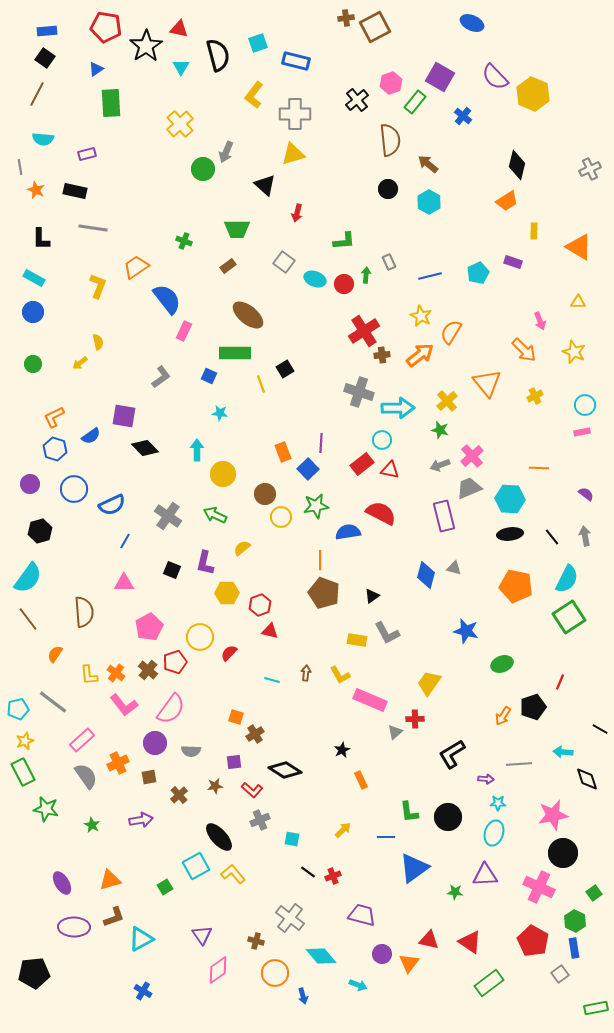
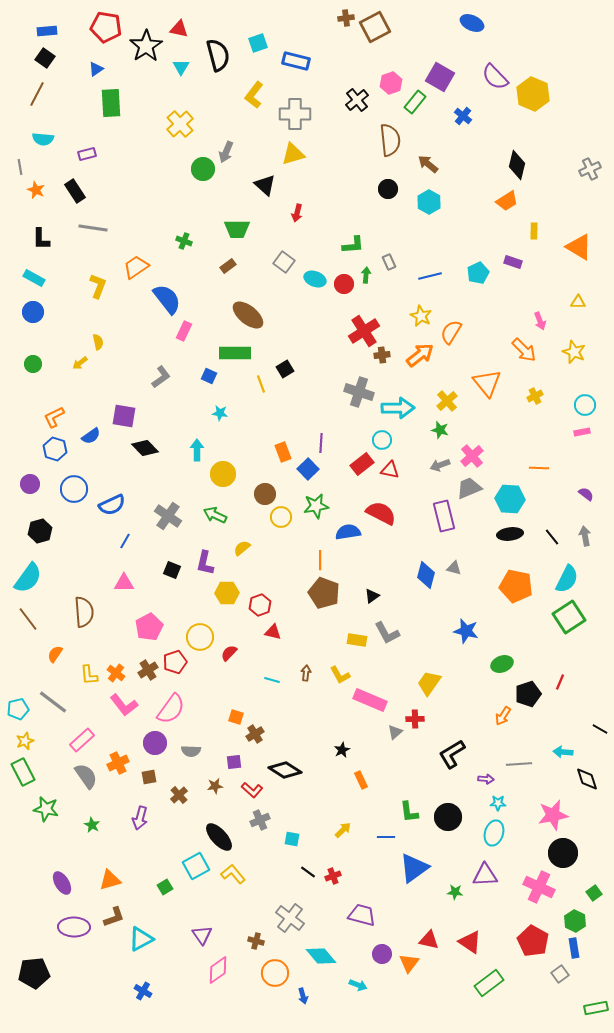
black rectangle at (75, 191): rotated 45 degrees clockwise
green L-shape at (344, 241): moved 9 px right, 4 px down
red triangle at (270, 631): moved 3 px right, 1 px down
brown cross at (148, 670): rotated 18 degrees clockwise
black pentagon at (533, 707): moved 5 px left, 13 px up
purple arrow at (141, 820): moved 1 px left, 2 px up; rotated 115 degrees clockwise
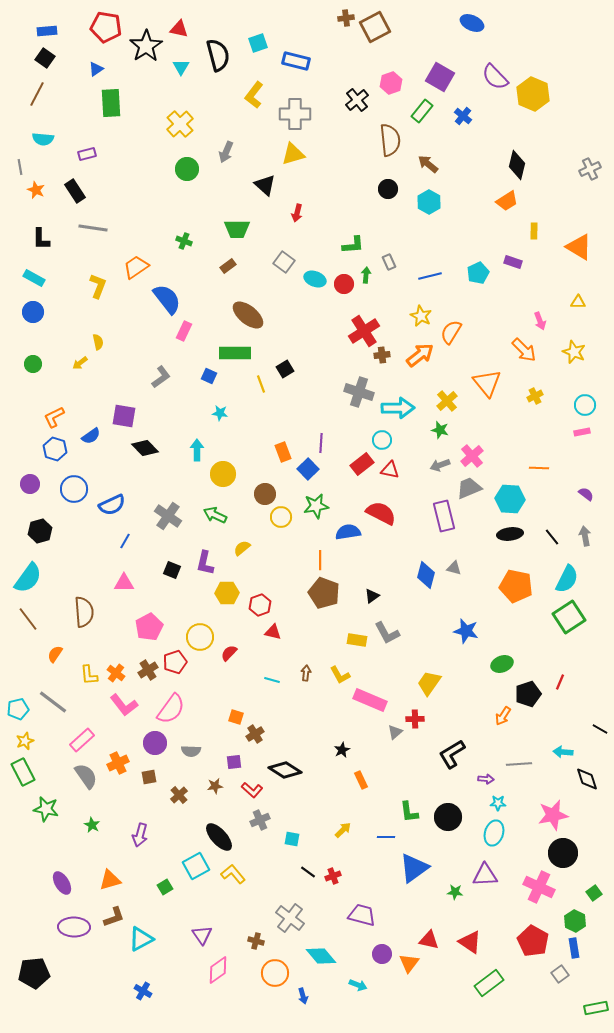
green rectangle at (415, 102): moved 7 px right, 9 px down
green circle at (203, 169): moved 16 px left
purple arrow at (140, 818): moved 17 px down
